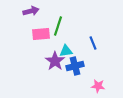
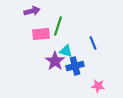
purple arrow: moved 1 px right
cyan triangle: rotated 24 degrees clockwise
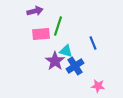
purple arrow: moved 3 px right
blue cross: rotated 18 degrees counterclockwise
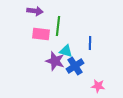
purple arrow: rotated 21 degrees clockwise
green line: rotated 12 degrees counterclockwise
pink rectangle: rotated 12 degrees clockwise
blue line: moved 3 px left; rotated 24 degrees clockwise
purple star: rotated 18 degrees counterclockwise
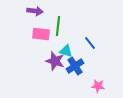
blue line: rotated 40 degrees counterclockwise
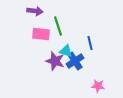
green line: rotated 24 degrees counterclockwise
blue line: rotated 24 degrees clockwise
blue cross: moved 5 px up
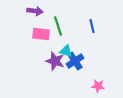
blue line: moved 2 px right, 17 px up
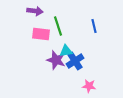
blue line: moved 2 px right
cyan triangle: rotated 24 degrees counterclockwise
purple star: moved 1 px right, 1 px up
pink star: moved 9 px left
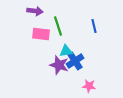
purple star: moved 3 px right, 5 px down
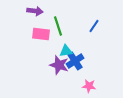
blue line: rotated 48 degrees clockwise
